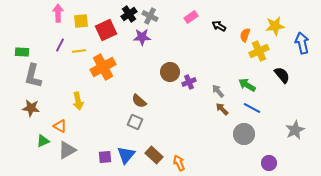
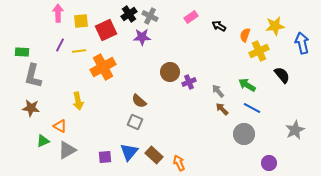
blue triangle: moved 3 px right, 3 px up
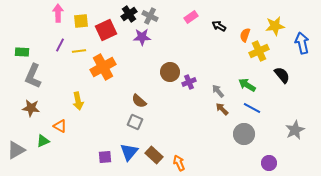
gray L-shape: rotated 10 degrees clockwise
gray triangle: moved 51 px left
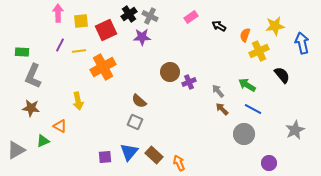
blue line: moved 1 px right, 1 px down
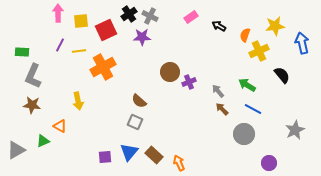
brown star: moved 1 px right, 3 px up
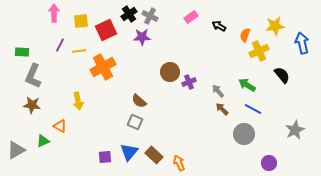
pink arrow: moved 4 px left
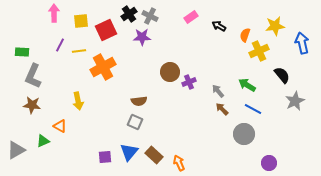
brown semicircle: rotated 49 degrees counterclockwise
gray star: moved 29 px up
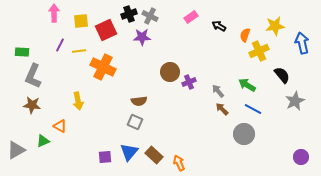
black cross: rotated 14 degrees clockwise
orange cross: rotated 35 degrees counterclockwise
purple circle: moved 32 px right, 6 px up
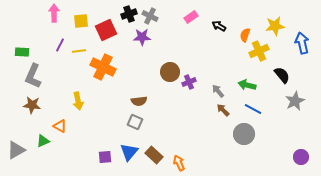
green arrow: rotated 18 degrees counterclockwise
brown arrow: moved 1 px right, 1 px down
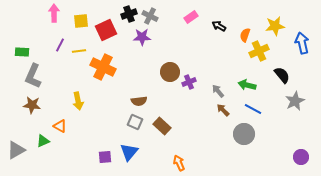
brown rectangle: moved 8 px right, 29 px up
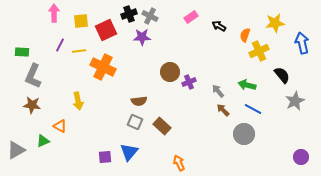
yellow star: moved 3 px up
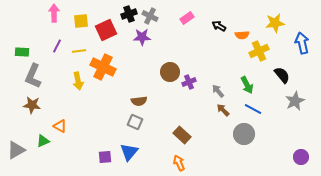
pink rectangle: moved 4 px left, 1 px down
orange semicircle: moved 3 px left; rotated 112 degrees counterclockwise
purple line: moved 3 px left, 1 px down
green arrow: rotated 132 degrees counterclockwise
yellow arrow: moved 20 px up
brown rectangle: moved 20 px right, 9 px down
